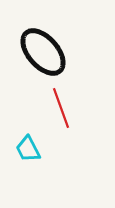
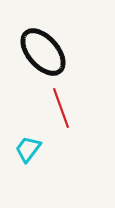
cyan trapezoid: rotated 64 degrees clockwise
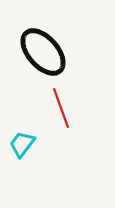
cyan trapezoid: moved 6 px left, 5 px up
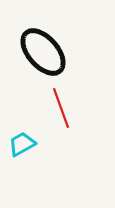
cyan trapezoid: rotated 24 degrees clockwise
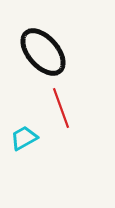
cyan trapezoid: moved 2 px right, 6 px up
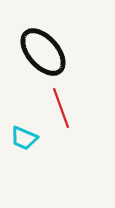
cyan trapezoid: rotated 128 degrees counterclockwise
